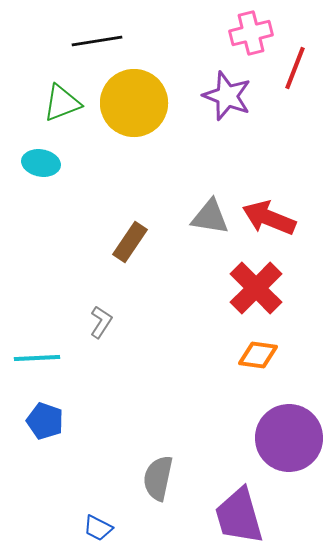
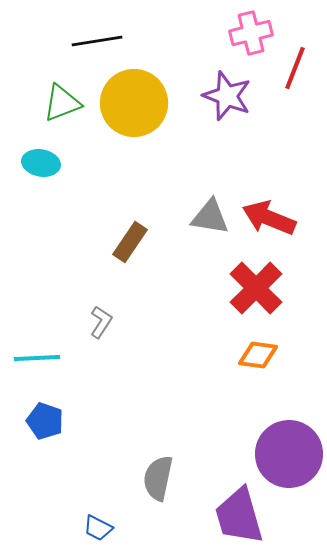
purple circle: moved 16 px down
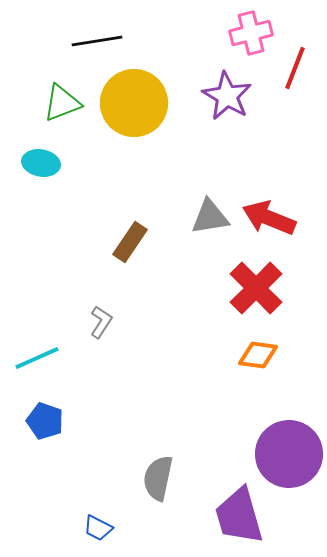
purple star: rotated 9 degrees clockwise
gray triangle: rotated 18 degrees counterclockwise
cyan line: rotated 21 degrees counterclockwise
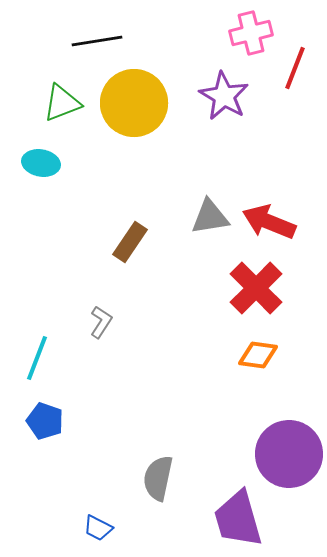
purple star: moved 3 px left
red arrow: moved 4 px down
cyan line: rotated 45 degrees counterclockwise
purple trapezoid: moved 1 px left, 3 px down
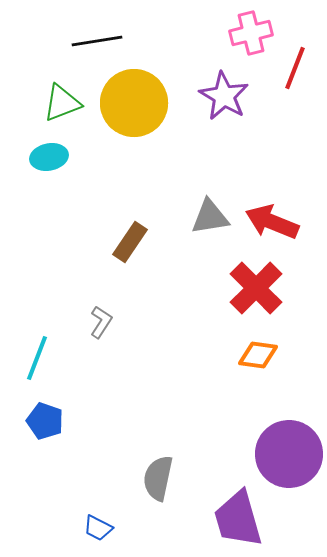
cyan ellipse: moved 8 px right, 6 px up; rotated 21 degrees counterclockwise
red arrow: moved 3 px right
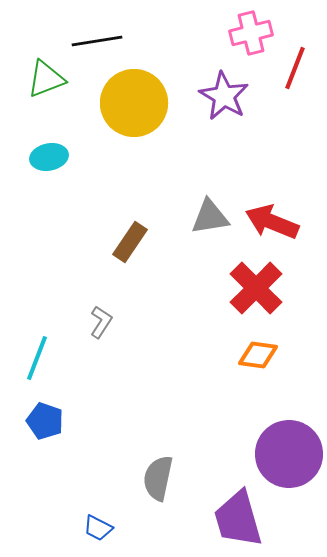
green triangle: moved 16 px left, 24 px up
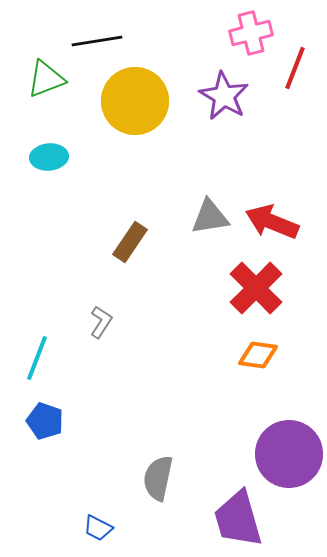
yellow circle: moved 1 px right, 2 px up
cyan ellipse: rotated 6 degrees clockwise
